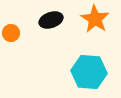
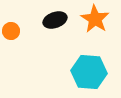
black ellipse: moved 4 px right
orange circle: moved 2 px up
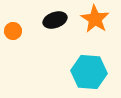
orange circle: moved 2 px right
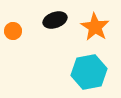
orange star: moved 8 px down
cyan hexagon: rotated 16 degrees counterclockwise
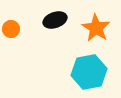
orange star: moved 1 px right, 1 px down
orange circle: moved 2 px left, 2 px up
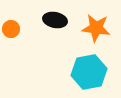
black ellipse: rotated 30 degrees clockwise
orange star: rotated 24 degrees counterclockwise
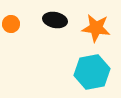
orange circle: moved 5 px up
cyan hexagon: moved 3 px right
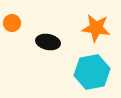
black ellipse: moved 7 px left, 22 px down
orange circle: moved 1 px right, 1 px up
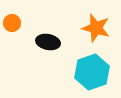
orange star: rotated 8 degrees clockwise
cyan hexagon: rotated 8 degrees counterclockwise
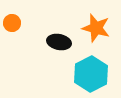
black ellipse: moved 11 px right
cyan hexagon: moved 1 px left, 2 px down; rotated 8 degrees counterclockwise
